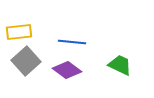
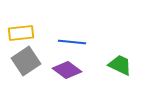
yellow rectangle: moved 2 px right, 1 px down
gray square: rotated 8 degrees clockwise
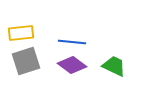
gray square: rotated 16 degrees clockwise
green trapezoid: moved 6 px left, 1 px down
purple diamond: moved 5 px right, 5 px up
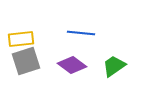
yellow rectangle: moved 6 px down
blue line: moved 9 px right, 9 px up
green trapezoid: rotated 60 degrees counterclockwise
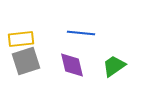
purple diamond: rotated 40 degrees clockwise
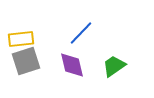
blue line: rotated 52 degrees counterclockwise
